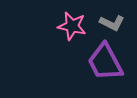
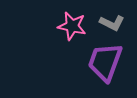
purple trapezoid: rotated 48 degrees clockwise
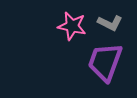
gray L-shape: moved 2 px left
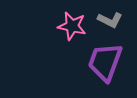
gray L-shape: moved 3 px up
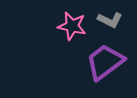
purple trapezoid: rotated 33 degrees clockwise
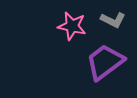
gray L-shape: moved 3 px right
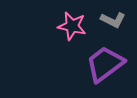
purple trapezoid: moved 2 px down
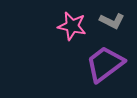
gray L-shape: moved 1 px left, 1 px down
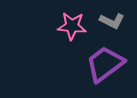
pink star: rotated 8 degrees counterclockwise
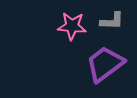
gray L-shape: rotated 25 degrees counterclockwise
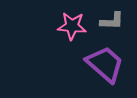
purple trapezoid: rotated 78 degrees clockwise
